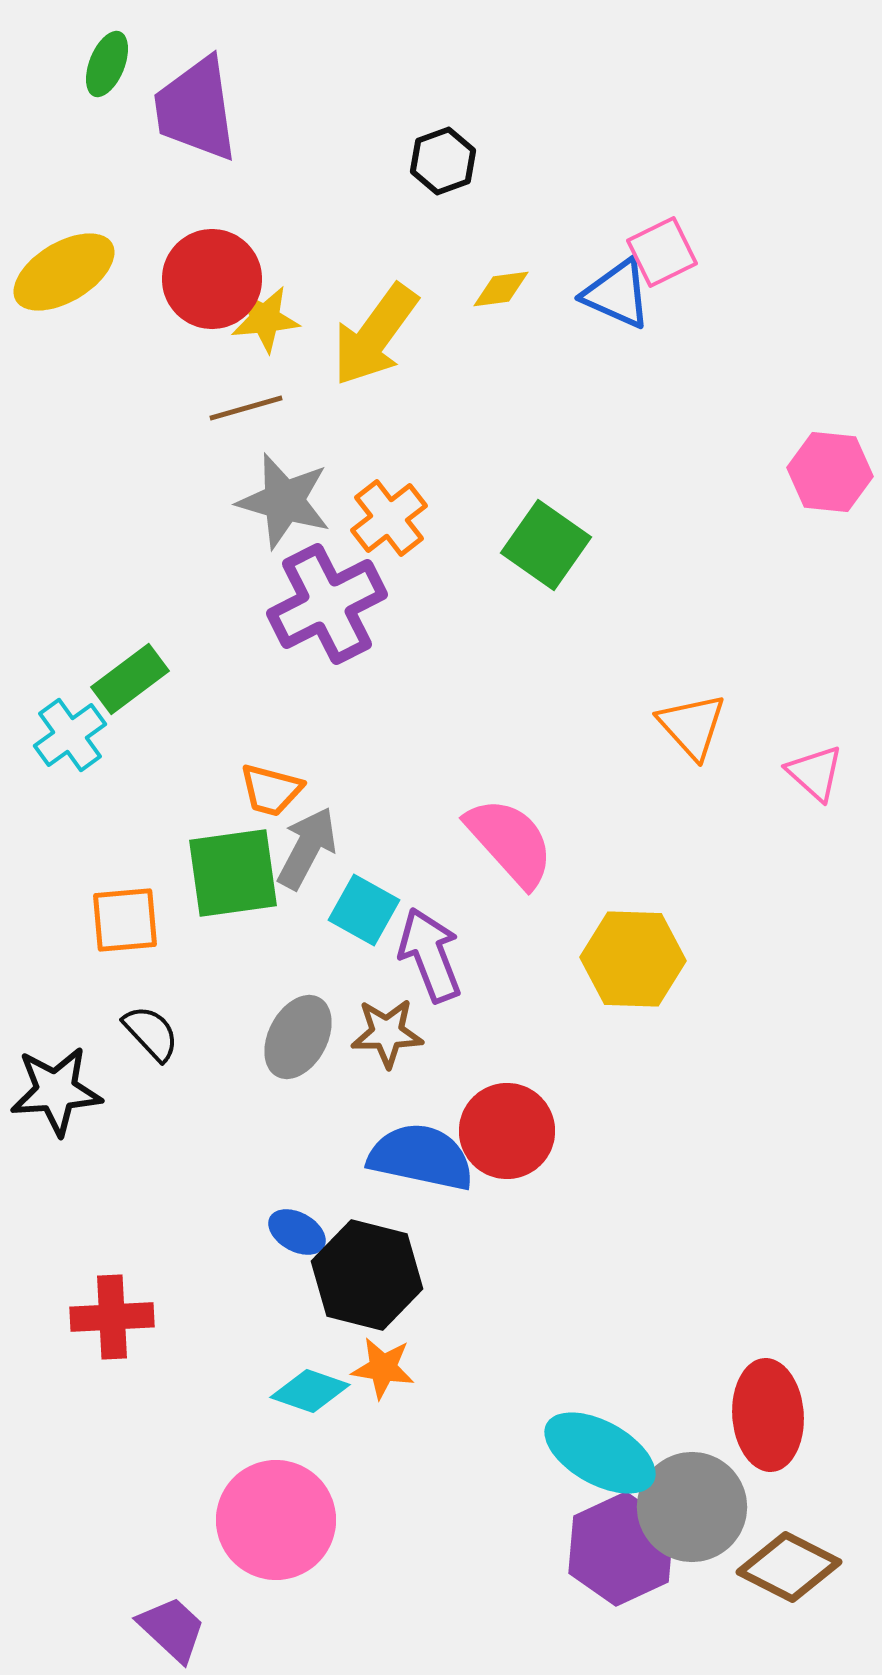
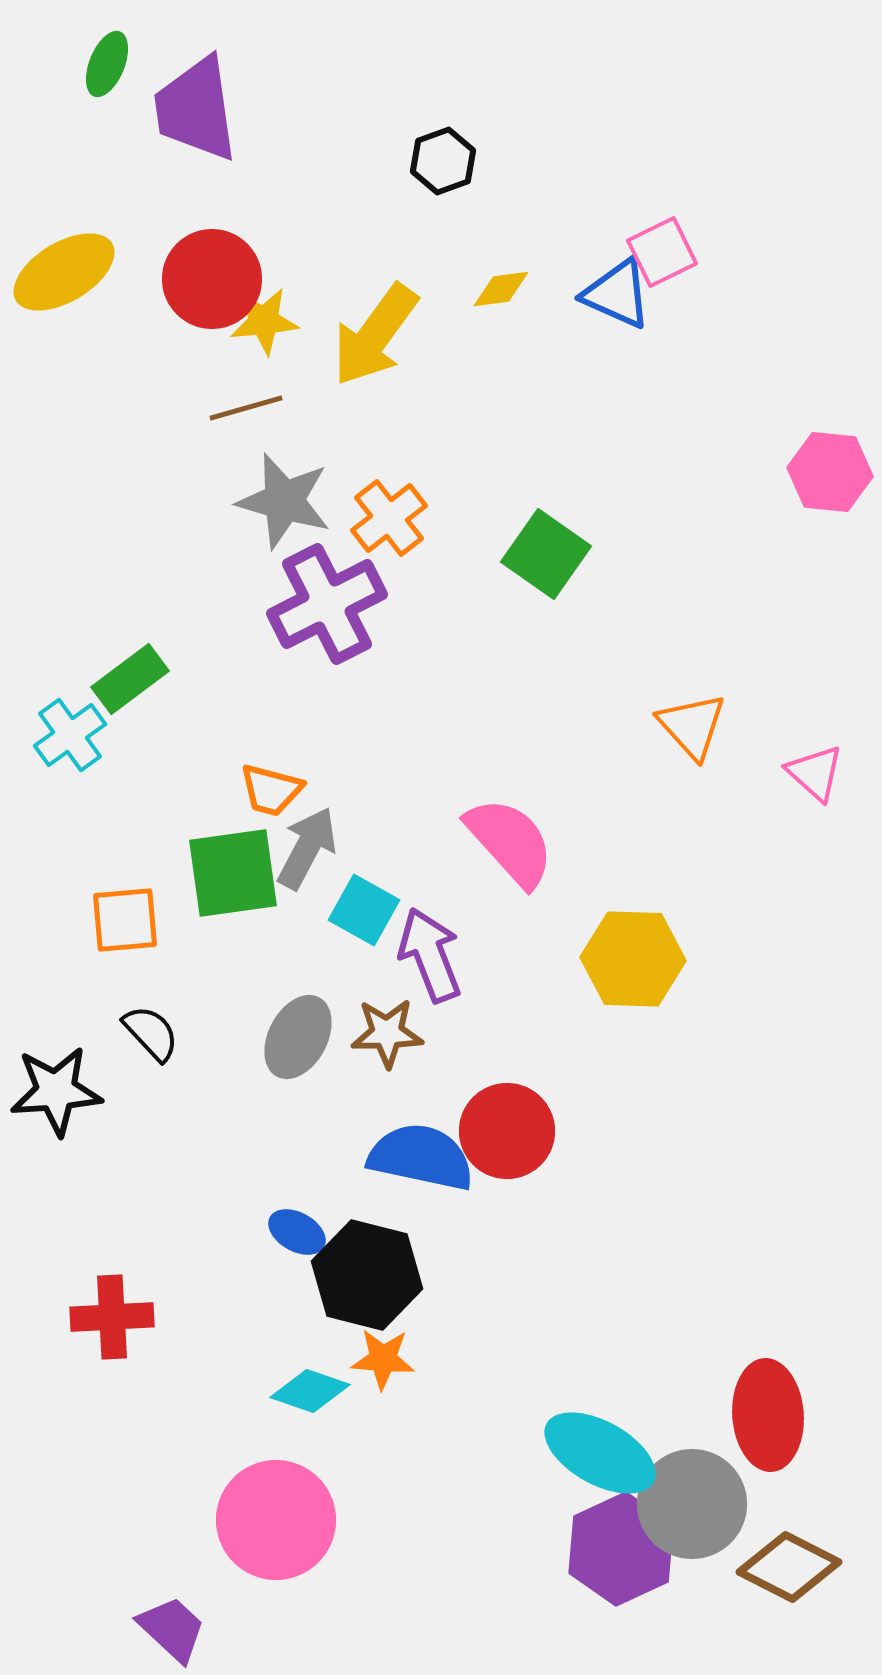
yellow star at (265, 319): moved 1 px left, 2 px down
green square at (546, 545): moved 9 px down
orange star at (383, 1368): moved 9 px up; rotated 4 degrees counterclockwise
gray circle at (692, 1507): moved 3 px up
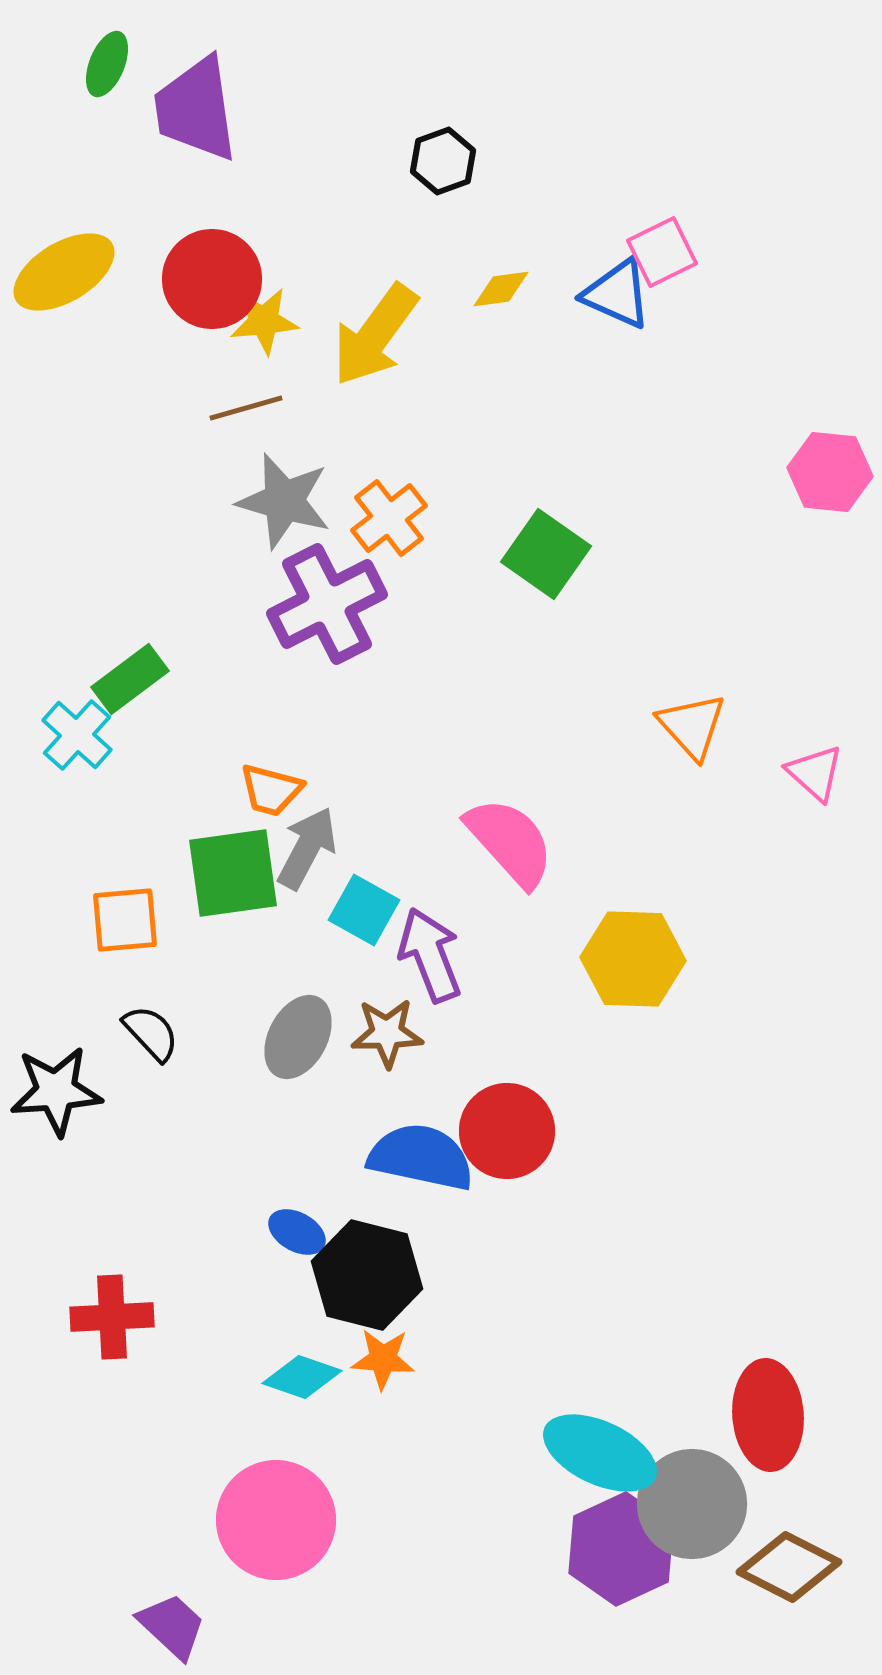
cyan cross at (70, 735): moved 7 px right; rotated 12 degrees counterclockwise
cyan diamond at (310, 1391): moved 8 px left, 14 px up
cyan ellipse at (600, 1453): rotated 4 degrees counterclockwise
purple trapezoid at (172, 1629): moved 3 px up
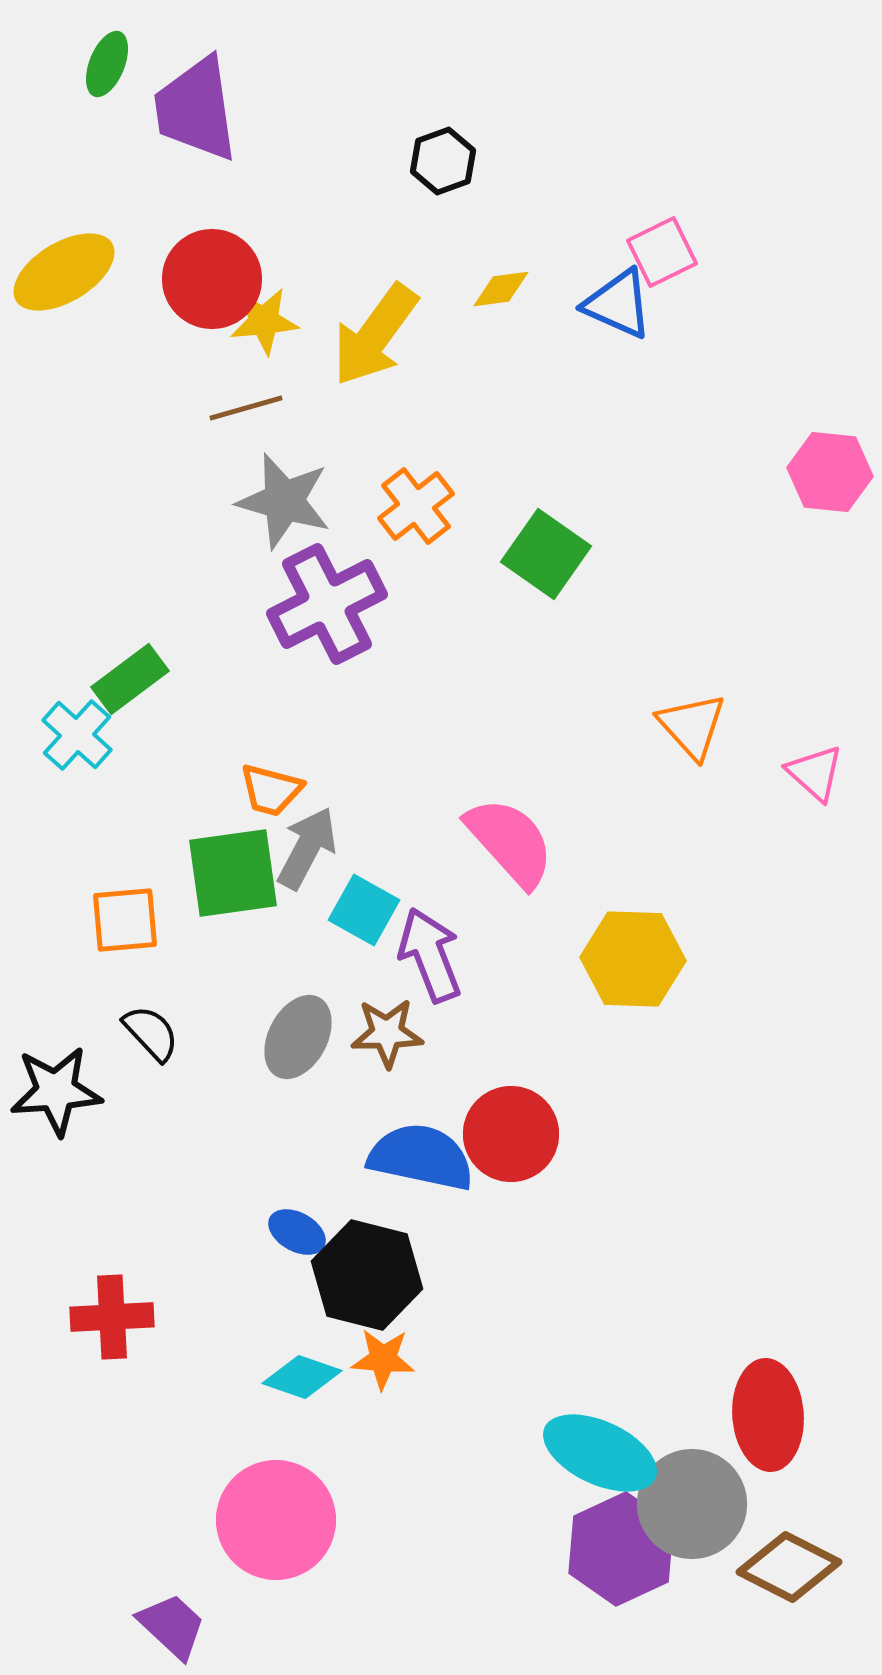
blue triangle at (617, 294): moved 1 px right, 10 px down
orange cross at (389, 518): moved 27 px right, 12 px up
red circle at (507, 1131): moved 4 px right, 3 px down
